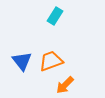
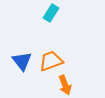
cyan rectangle: moved 4 px left, 3 px up
orange arrow: rotated 66 degrees counterclockwise
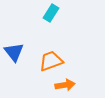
blue triangle: moved 8 px left, 9 px up
orange arrow: rotated 78 degrees counterclockwise
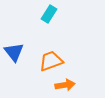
cyan rectangle: moved 2 px left, 1 px down
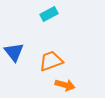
cyan rectangle: rotated 30 degrees clockwise
orange arrow: rotated 24 degrees clockwise
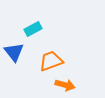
cyan rectangle: moved 16 px left, 15 px down
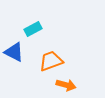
blue triangle: rotated 25 degrees counterclockwise
orange arrow: moved 1 px right
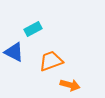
orange arrow: moved 4 px right
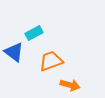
cyan rectangle: moved 1 px right, 4 px down
blue triangle: rotated 10 degrees clockwise
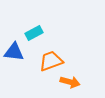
blue triangle: rotated 30 degrees counterclockwise
orange arrow: moved 3 px up
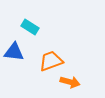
cyan rectangle: moved 4 px left, 6 px up; rotated 60 degrees clockwise
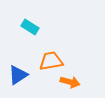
blue triangle: moved 4 px right, 23 px down; rotated 40 degrees counterclockwise
orange trapezoid: rotated 10 degrees clockwise
